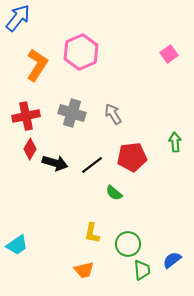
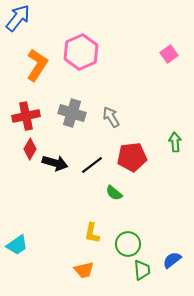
gray arrow: moved 2 px left, 3 px down
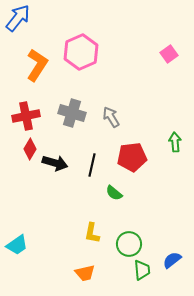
black line: rotated 40 degrees counterclockwise
green circle: moved 1 px right
orange trapezoid: moved 1 px right, 3 px down
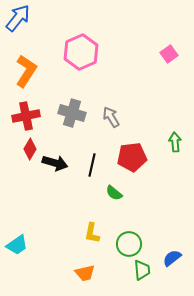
orange L-shape: moved 11 px left, 6 px down
blue semicircle: moved 2 px up
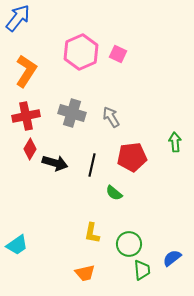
pink square: moved 51 px left; rotated 30 degrees counterclockwise
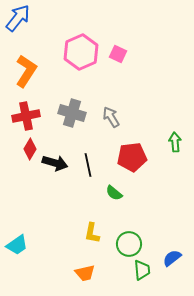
black line: moved 4 px left; rotated 25 degrees counterclockwise
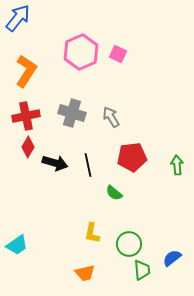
green arrow: moved 2 px right, 23 px down
red diamond: moved 2 px left, 2 px up
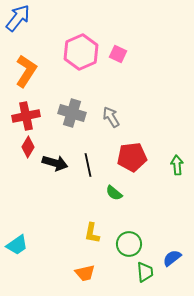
green trapezoid: moved 3 px right, 2 px down
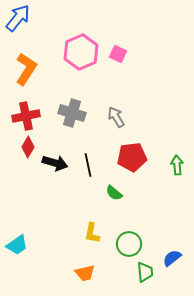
orange L-shape: moved 2 px up
gray arrow: moved 5 px right
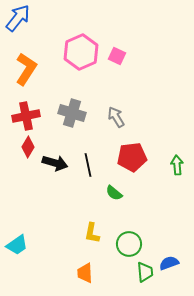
pink square: moved 1 px left, 2 px down
blue semicircle: moved 3 px left, 5 px down; rotated 18 degrees clockwise
orange trapezoid: rotated 100 degrees clockwise
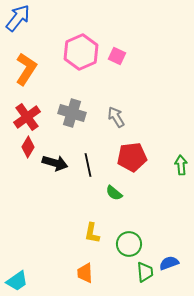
red cross: moved 1 px right, 1 px down; rotated 24 degrees counterclockwise
green arrow: moved 4 px right
cyan trapezoid: moved 36 px down
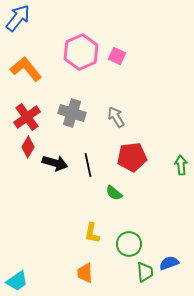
orange L-shape: rotated 72 degrees counterclockwise
